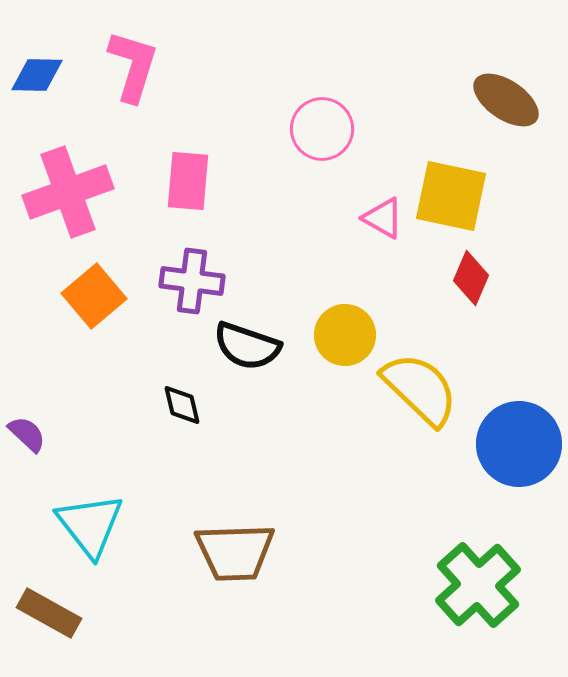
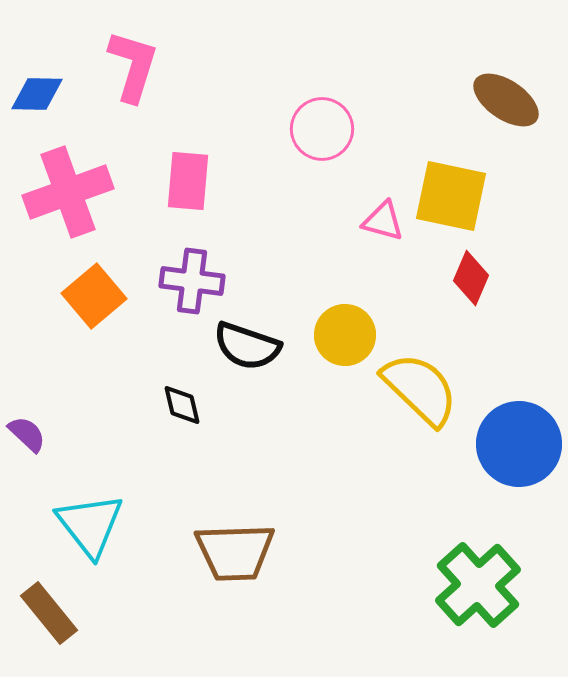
blue diamond: moved 19 px down
pink triangle: moved 3 px down; rotated 15 degrees counterclockwise
brown rectangle: rotated 22 degrees clockwise
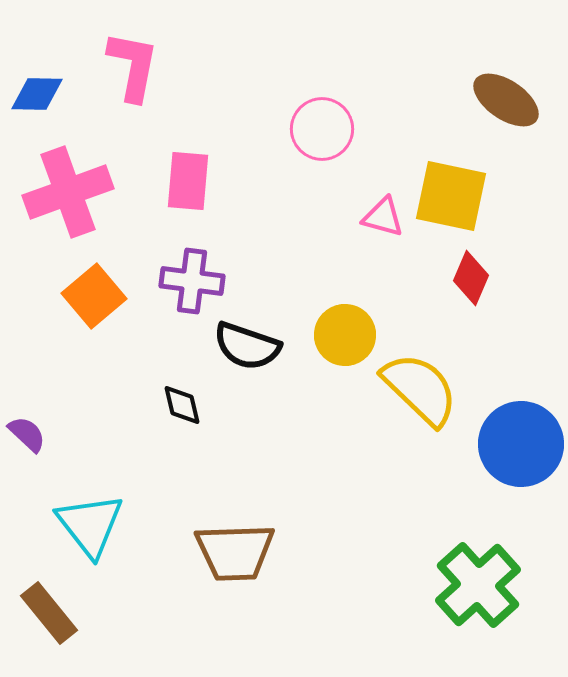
pink L-shape: rotated 6 degrees counterclockwise
pink triangle: moved 4 px up
blue circle: moved 2 px right
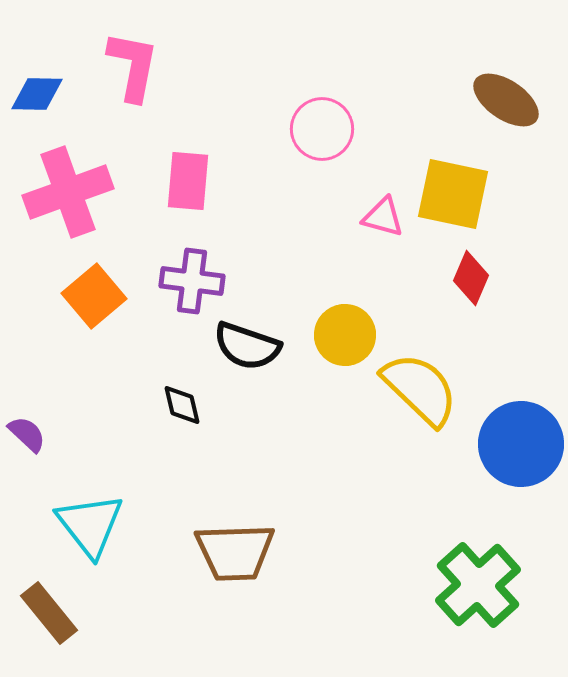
yellow square: moved 2 px right, 2 px up
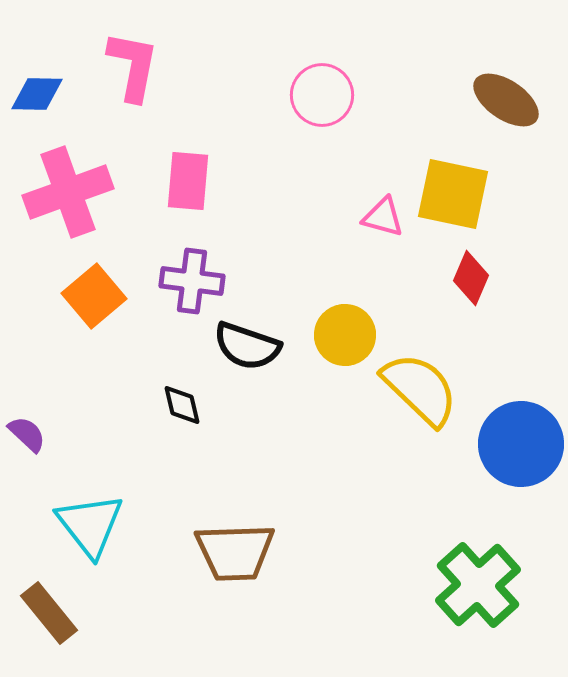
pink circle: moved 34 px up
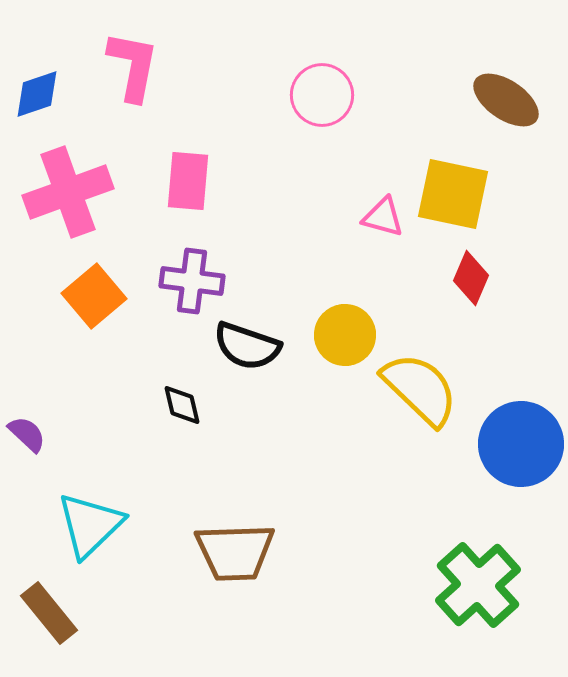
blue diamond: rotated 20 degrees counterclockwise
cyan triangle: rotated 24 degrees clockwise
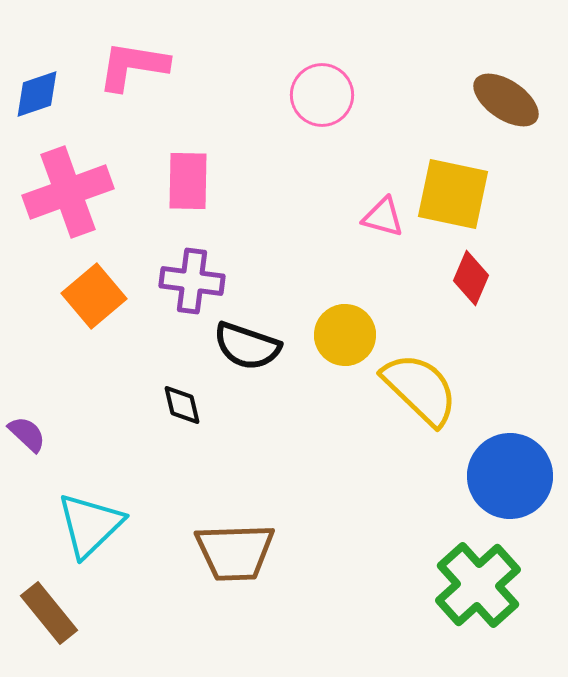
pink L-shape: rotated 92 degrees counterclockwise
pink rectangle: rotated 4 degrees counterclockwise
blue circle: moved 11 px left, 32 px down
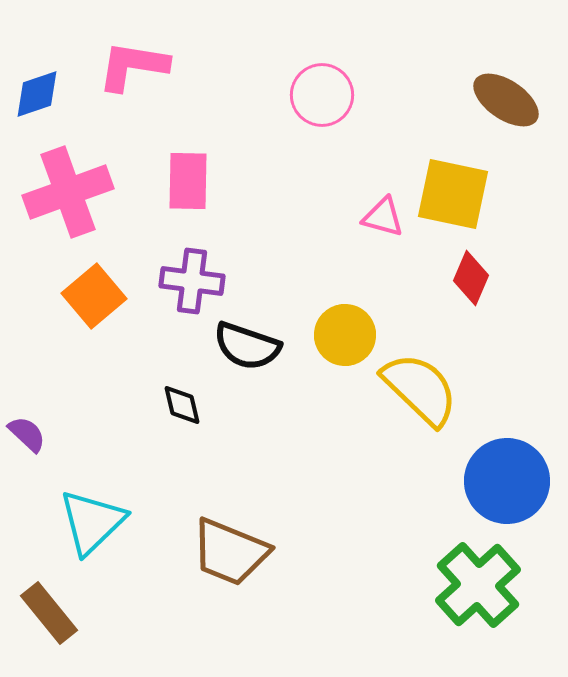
blue circle: moved 3 px left, 5 px down
cyan triangle: moved 2 px right, 3 px up
brown trapezoid: moved 5 px left; rotated 24 degrees clockwise
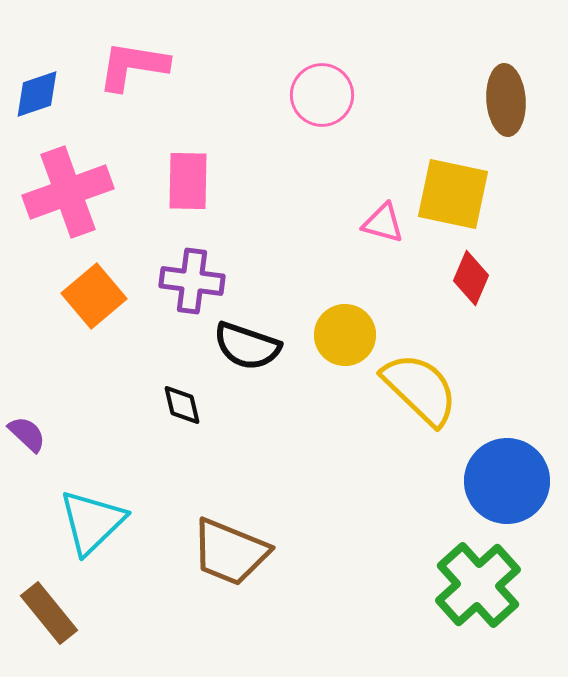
brown ellipse: rotated 52 degrees clockwise
pink triangle: moved 6 px down
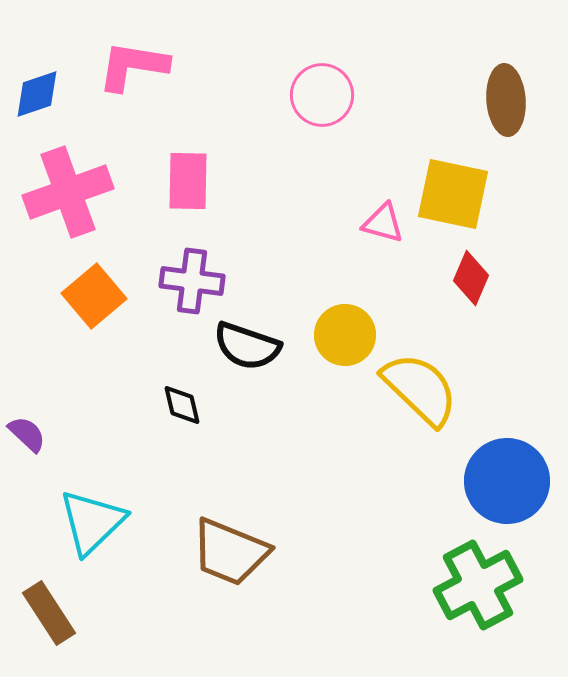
green cross: rotated 14 degrees clockwise
brown rectangle: rotated 6 degrees clockwise
